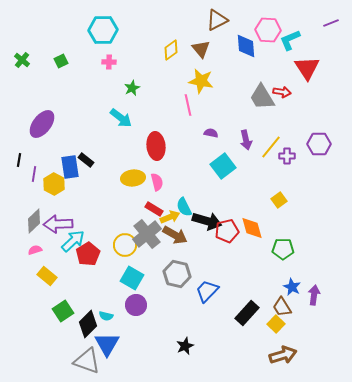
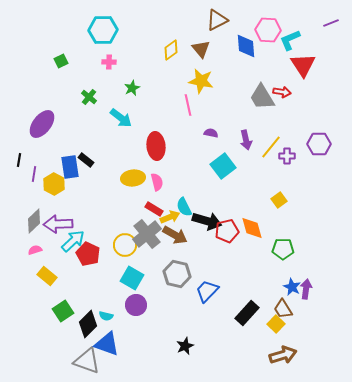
green cross at (22, 60): moved 67 px right, 37 px down
red triangle at (307, 68): moved 4 px left, 3 px up
red pentagon at (88, 254): rotated 15 degrees counterclockwise
purple arrow at (314, 295): moved 8 px left, 6 px up
brown trapezoid at (282, 307): moved 1 px right, 2 px down
blue triangle at (107, 344): rotated 40 degrees counterclockwise
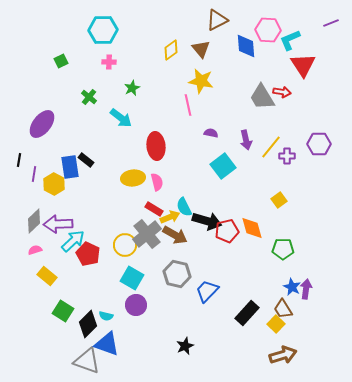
green square at (63, 311): rotated 25 degrees counterclockwise
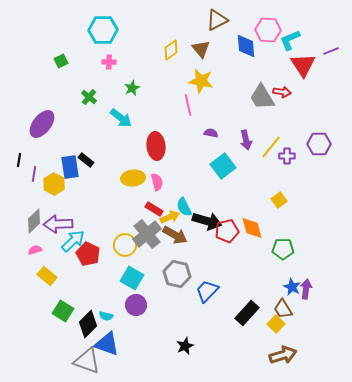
purple line at (331, 23): moved 28 px down
